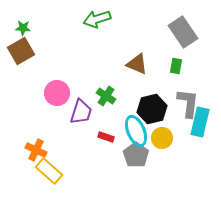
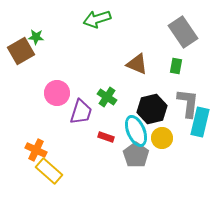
green star: moved 13 px right, 9 px down
green cross: moved 1 px right, 1 px down
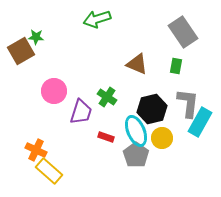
pink circle: moved 3 px left, 2 px up
cyan rectangle: rotated 16 degrees clockwise
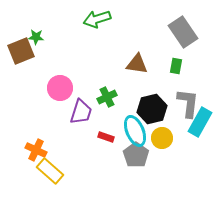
brown square: rotated 8 degrees clockwise
brown triangle: rotated 15 degrees counterclockwise
pink circle: moved 6 px right, 3 px up
green cross: rotated 30 degrees clockwise
cyan ellipse: moved 1 px left
yellow rectangle: moved 1 px right
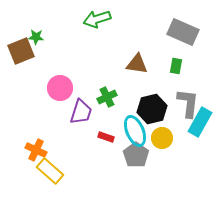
gray rectangle: rotated 32 degrees counterclockwise
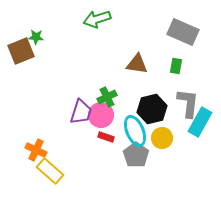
pink circle: moved 41 px right, 27 px down
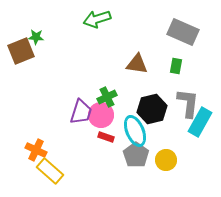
yellow circle: moved 4 px right, 22 px down
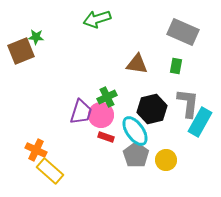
cyan ellipse: rotated 12 degrees counterclockwise
